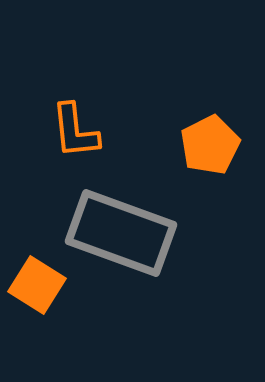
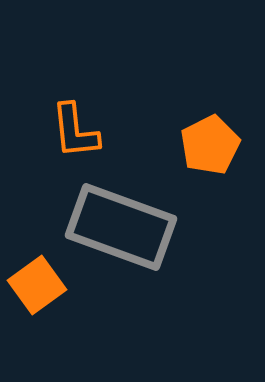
gray rectangle: moved 6 px up
orange square: rotated 22 degrees clockwise
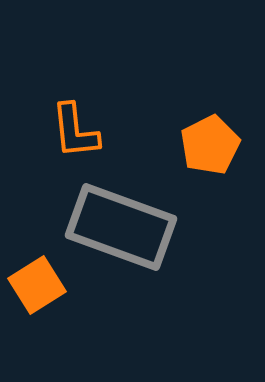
orange square: rotated 4 degrees clockwise
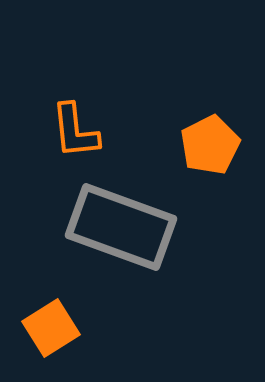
orange square: moved 14 px right, 43 px down
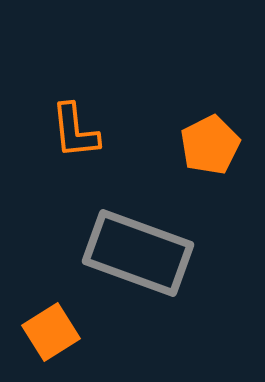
gray rectangle: moved 17 px right, 26 px down
orange square: moved 4 px down
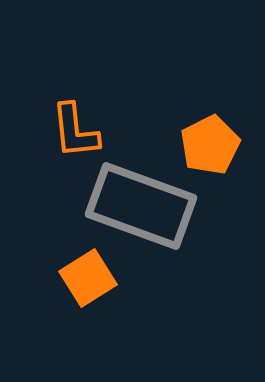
gray rectangle: moved 3 px right, 47 px up
orange square: moved 37 px right, 54 px up
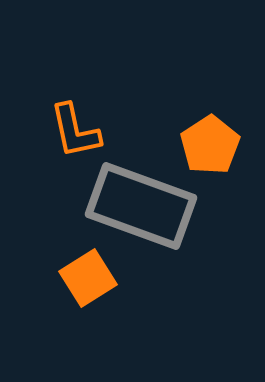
orange L-shape: rotated 6 degrees counterclockwise
orange pentagon: rotated 6 degrees counterclockwise
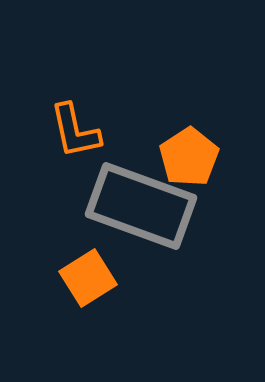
orange pentagon: moved 21 px left, 12 px down
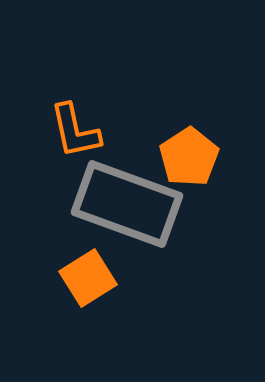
gray rectangle: moved 14 px left, 2 px up
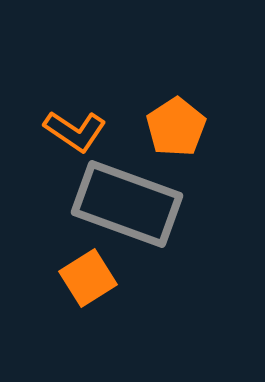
orange L-shape: rotated 44 degrees counterclockwise
orange pentagon: moved 13 px left, 30 px up
